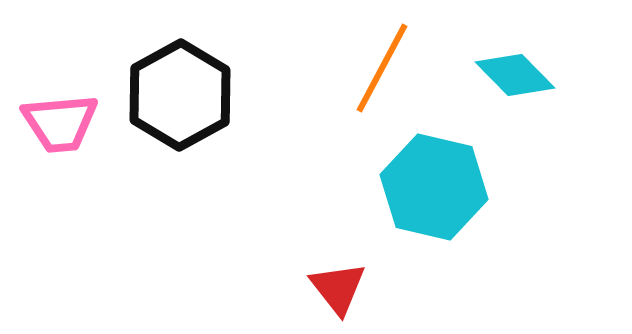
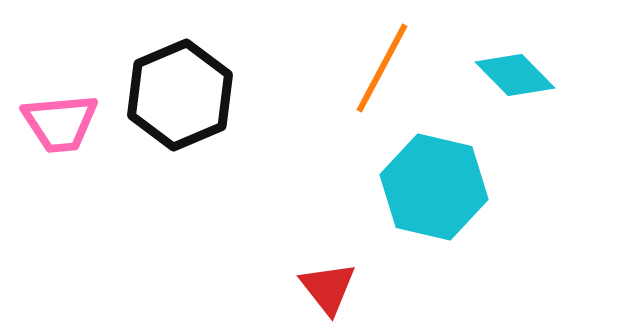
black hexagon: rotated 6 degrees clockwise
red triangle: moved 10 px left
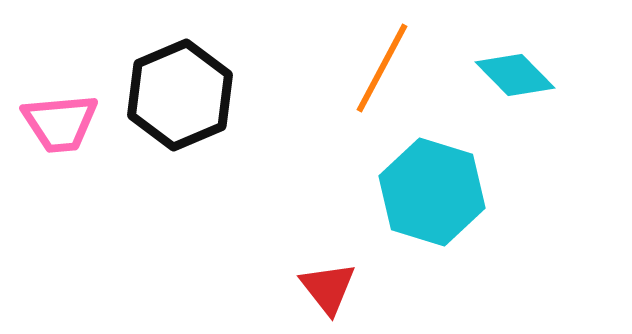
cyan hexagon: moved 2 px left, 5 px down; rotated 4 degrees clockwise
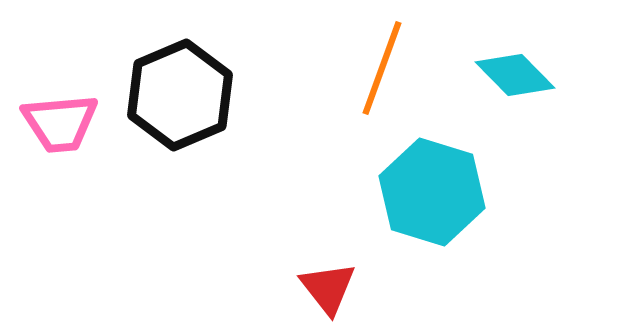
orange line: rotated 8 degrees counterclockwise
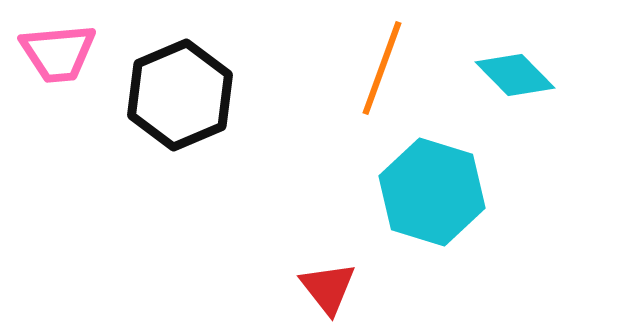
pink trapezoid: moved 2 px left, 70 px up
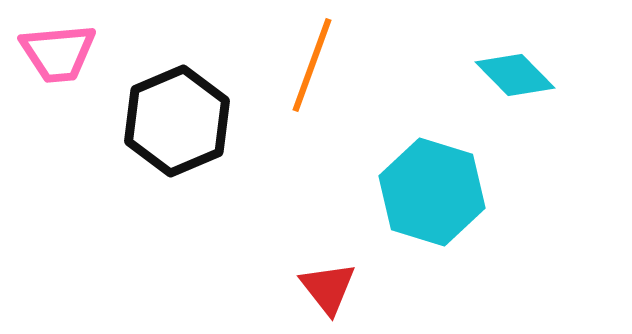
orange line: moved 70 px left, 3 px up
black hexagon: moved 3 px left, 26 px down
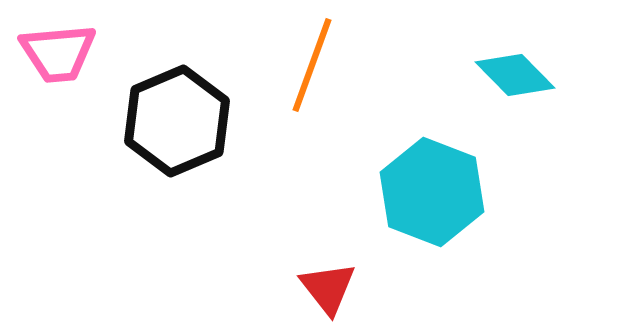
cyan hexagon: rotated 4 degrees clockwise
